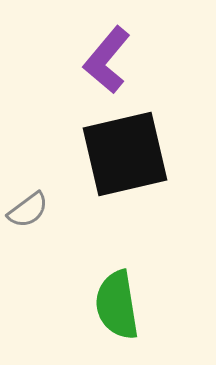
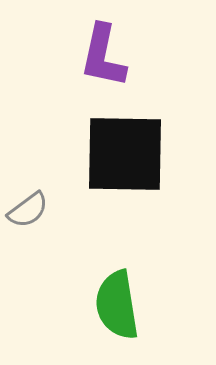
purple L-shape: moved 4 px left, 4 px up; rotated 28 degrees counterclockwise
black square: rotated 14 degrees clockwise
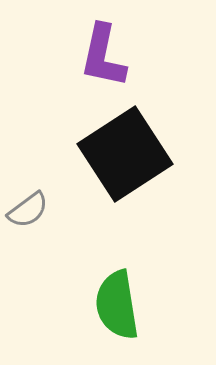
black square: rotated 34 degrees counterclockwise
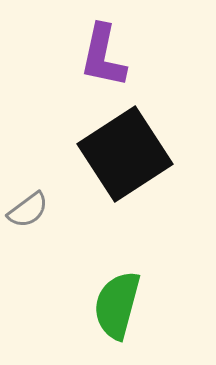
green semicircle: rotated 24 degrees clockwise
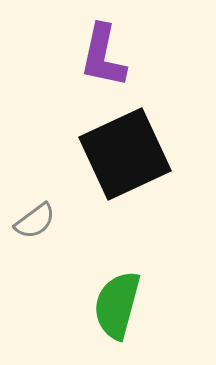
black square: rotated 8 degrees clockwise
gray semicircle: moved 7 px right, 11 px down
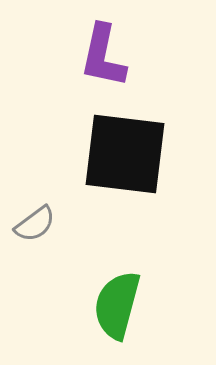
black square: rotated 32 degrees clockwise
gray semicircle: moved 3 px down
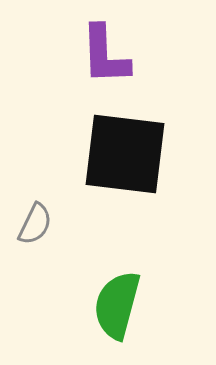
purple L-shape: moved 2 px right, 1 px up; rotated 14 degrees counterclockwise
gray semicircle: rotated 27 degrees counterclockwise
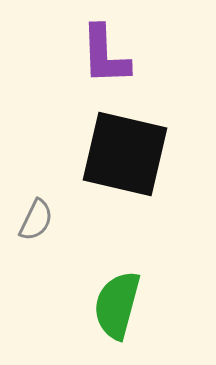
black square: rotated 6 degrees clockwise
gray semicircle: moved 1 px right, 4 px up
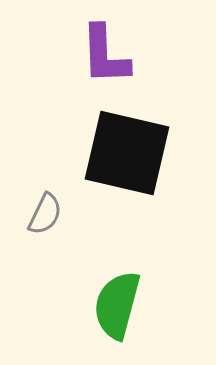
black square: moved 2 px right, 1 px up
gray semicircle: moved 9 px right, 6 px up
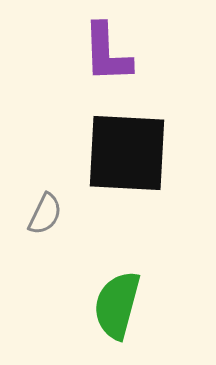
purple L-shape: moved 2 px right, 2 px up
black square: rotated 10 degrees counterclockwise
